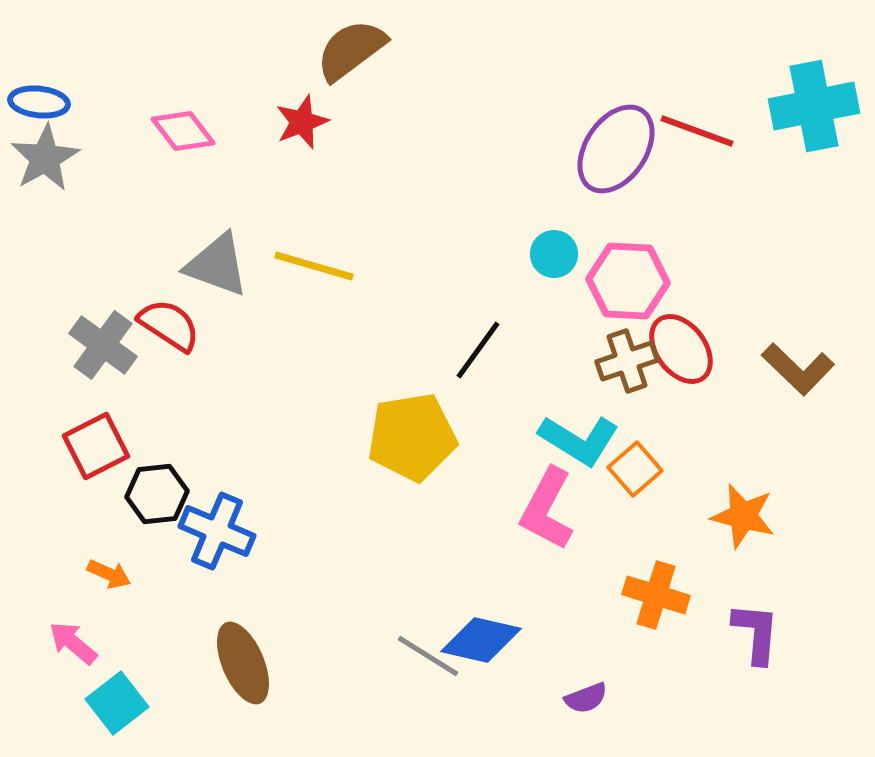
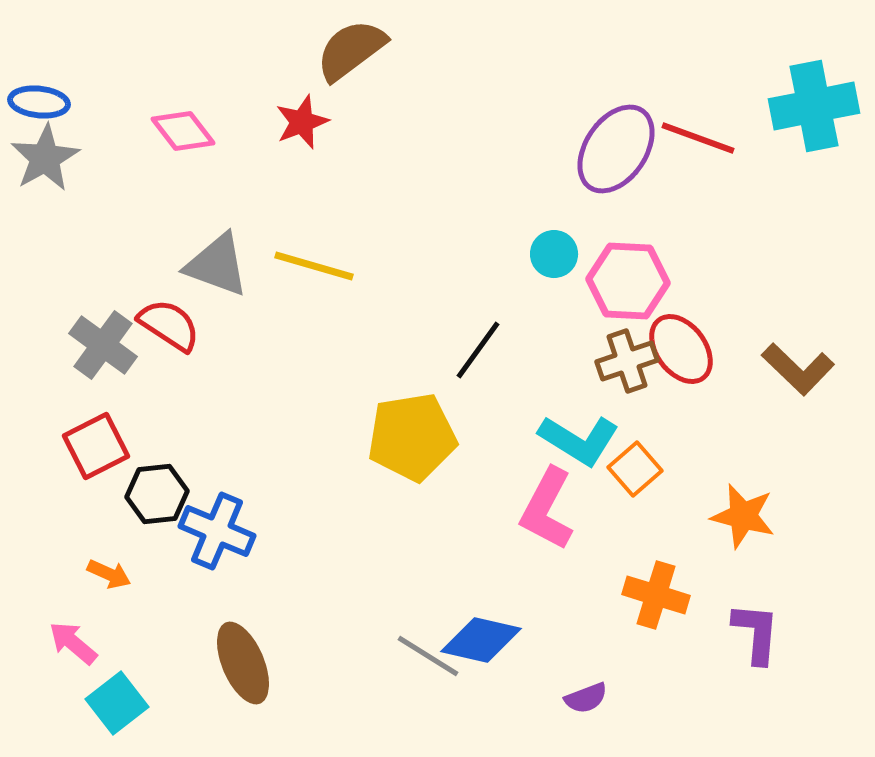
red line: moved 1 px right, 7 px down
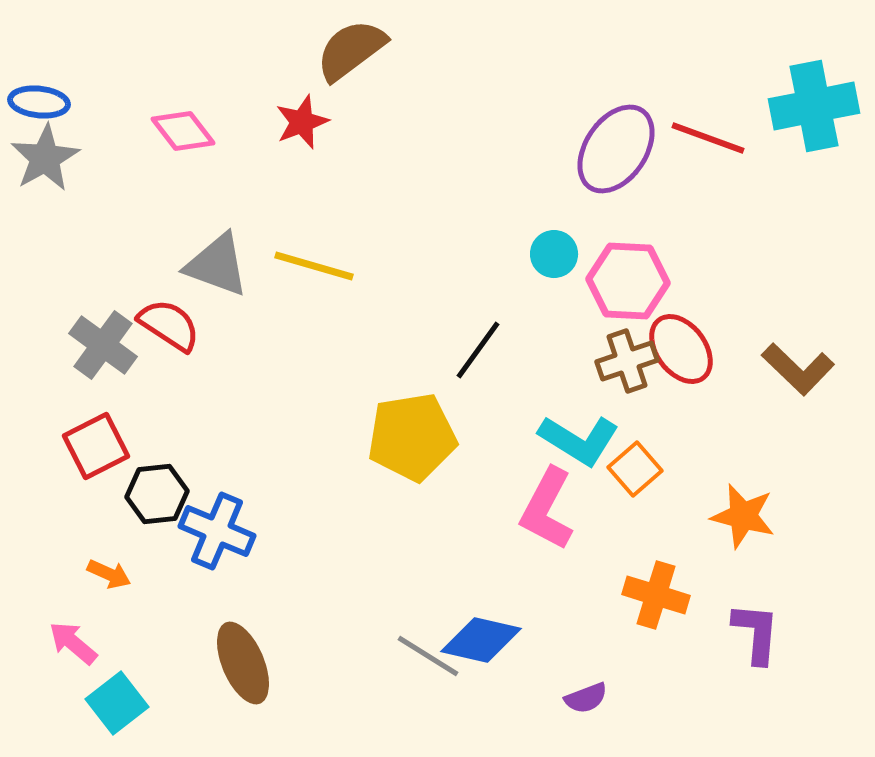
red line: moved 10 px right
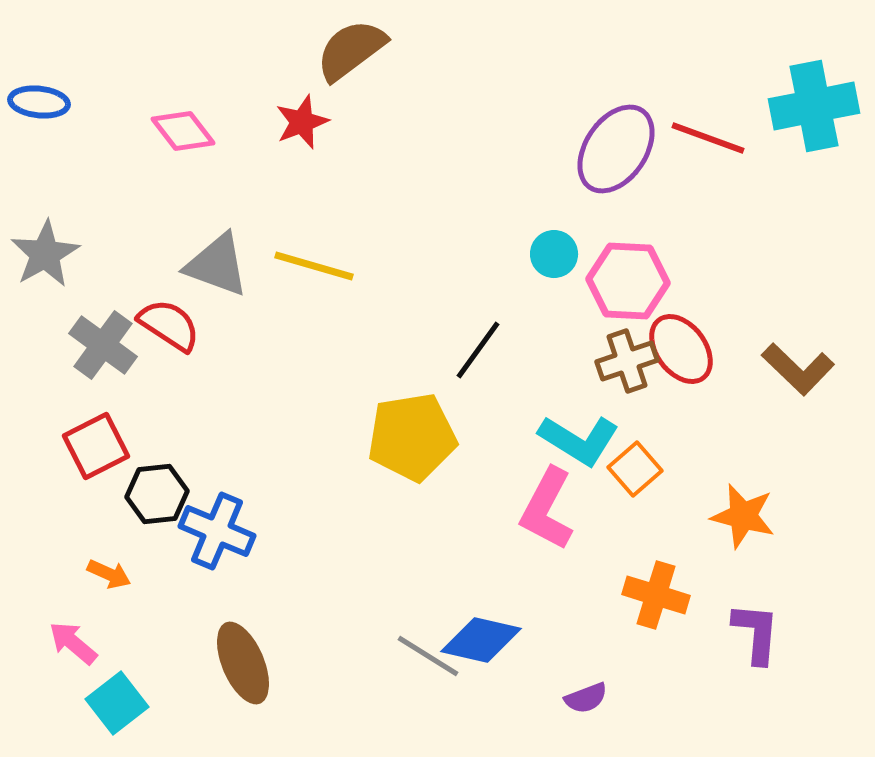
gray star: moved 96 px down
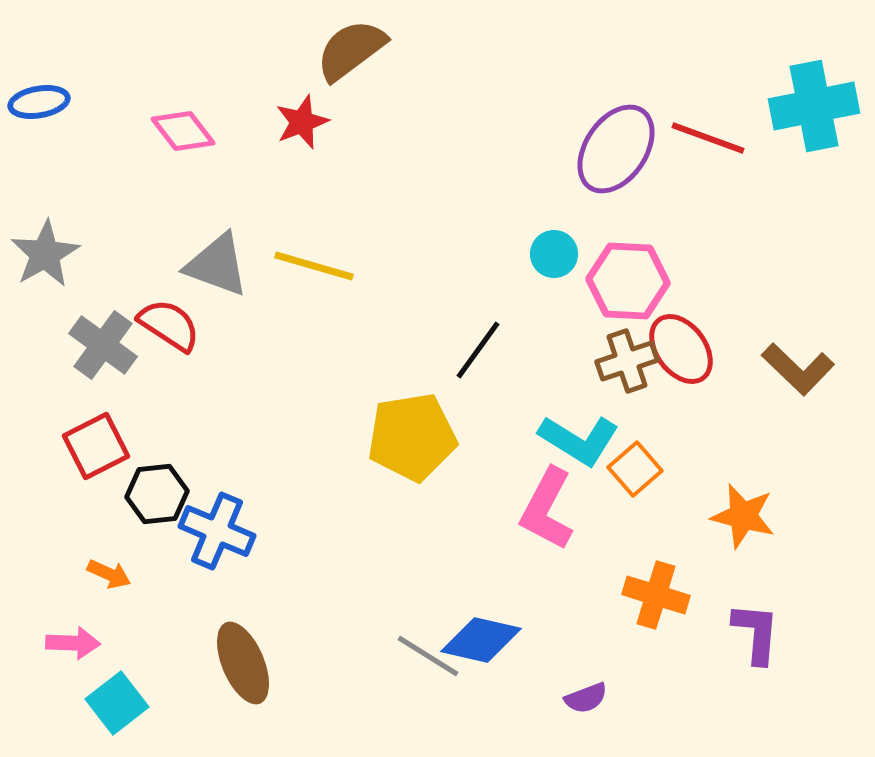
blue ellipse: rotated 16 degrees counterclockwise
pink arrow: rotated 142 degrees clockwise
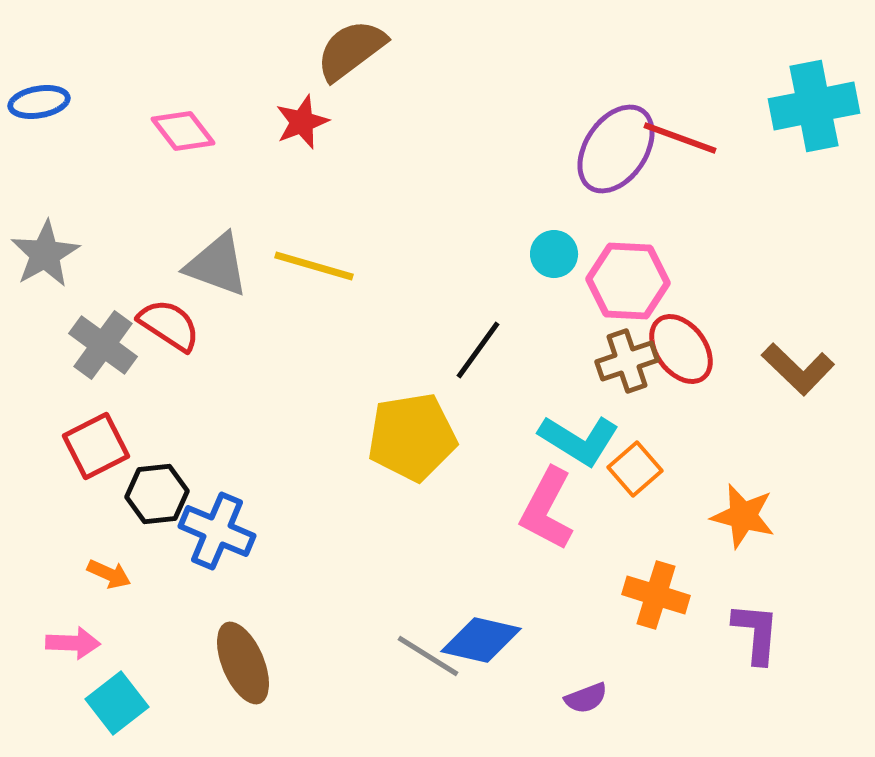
red line: moved 28 px left
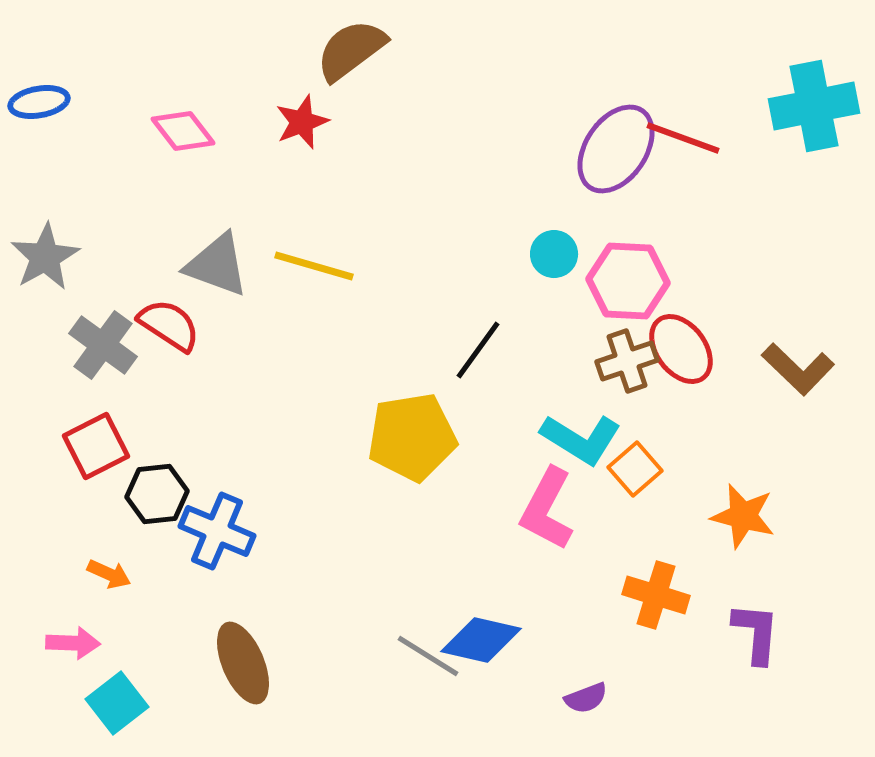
red line: moved 3 px right
gray star: moved 3 px down
cyan L-shape: moved 2 px right, 1 px up
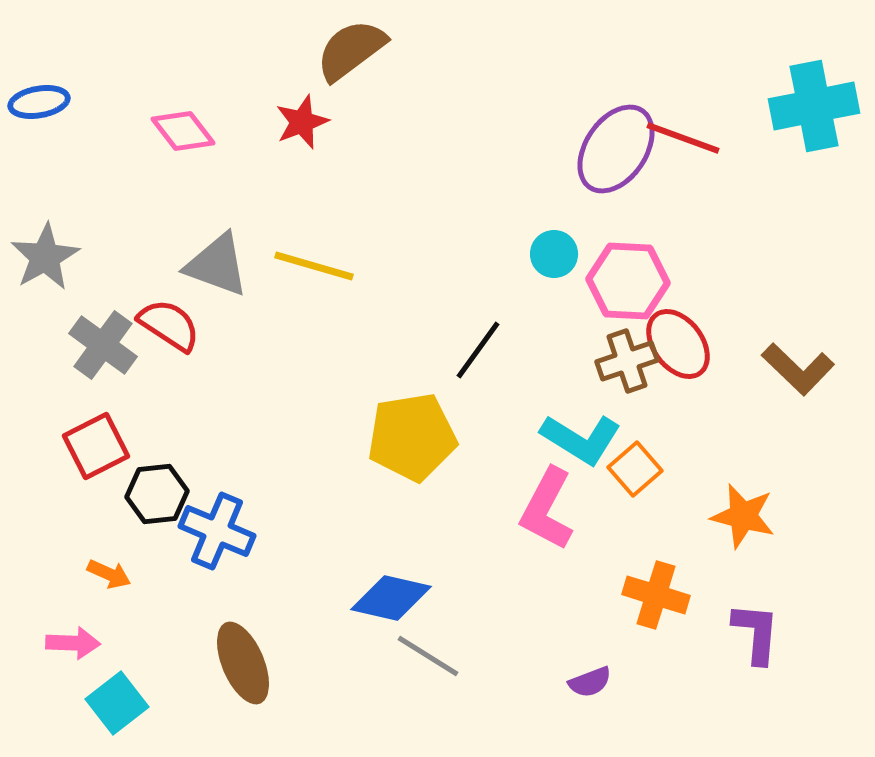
red ellipse: moved 3 px left, 5 px up
blue diamond: moved 90 px left, 42 px up
purple semicircle: moved 4 px right, 16 px up
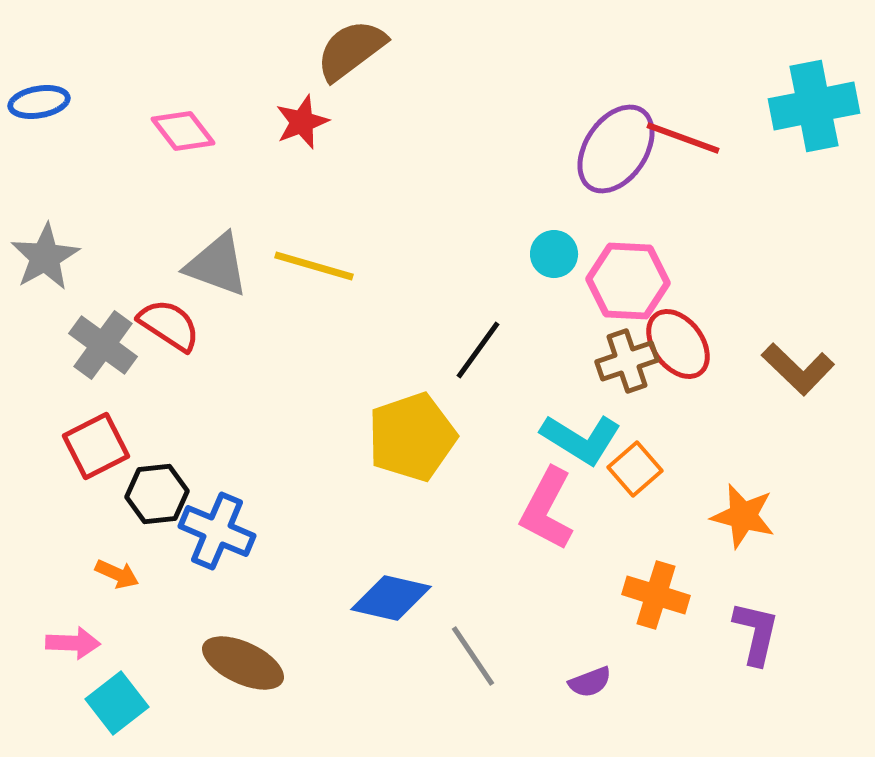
yellow pentagon: rotated 10 degrees counterclockwise
orange arrow: moved 8 px right
purple L-shape: rotated 8 degrees clockwise
gray line: moved 45 px right; rotated 24 degrees clockwise
brown ellipse: rotated 42 degrees counterclockwise
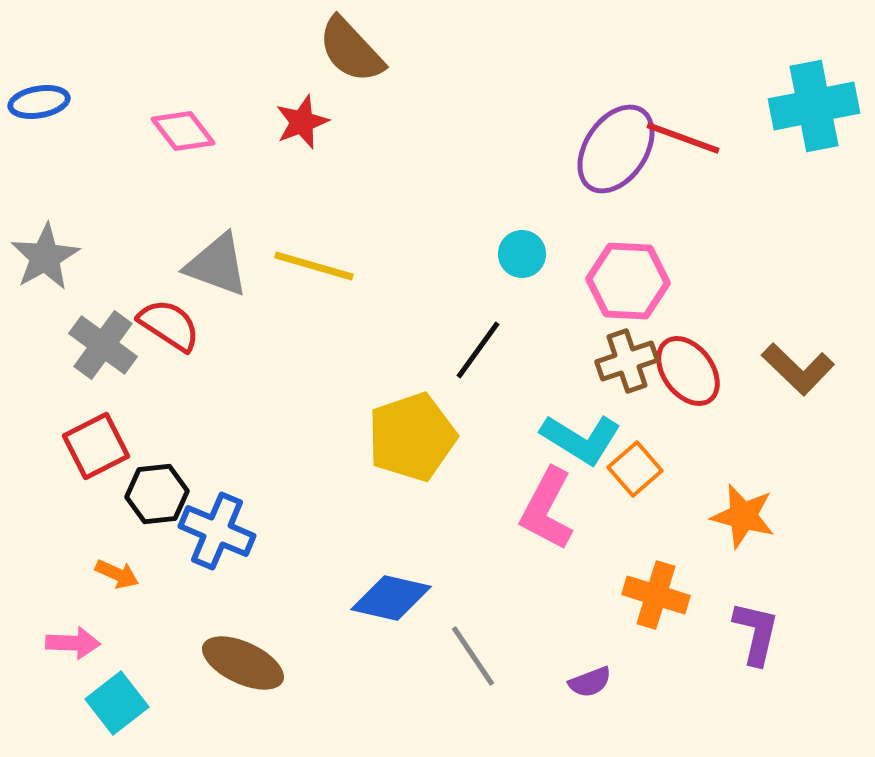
brown semicircle: rotated 96 degrees counterclockwise
cyan circle: moved 32 px left
red ellipse: moved 10 px right, 27 px down
